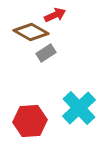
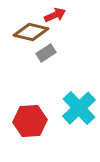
brown diamond: rotated 16 degrees counterclockwise
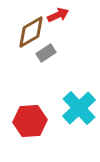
red arrow: moved 3 px right
brown diamond: rotated 44 degrees counterclockwise
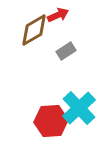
brown diamond: moved 3 px right, 2 px up
gray rectangle: moved 20 px right, 2 px up
red hexagon: moved 21 px right
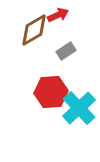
red hexagon: moved 29 px up
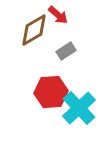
red arrow: rotated 65 degrees clockwise
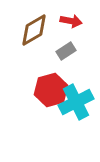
red arrow: moved 13 px right, 6 px down; rotated 30 degrees counterclockwise
red hexagon: moved 2 px up; rotated 12 degrees counterclockwise
cyan cross: moved 3 px left, 6 px up; rotated 16 degrees clockwise
